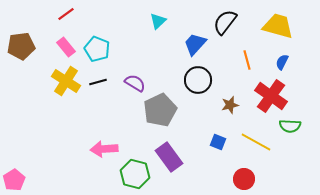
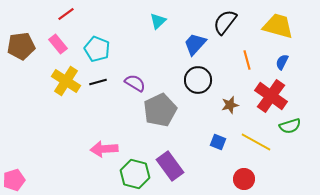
pink rectangle: moved 8 px left, 3 px up
green semicircle: rotated 20 degrees counterclockwise
purple rectangle: moved 1 px right, 9 px down
pink pentagon: rotated 15 degrees clockwise
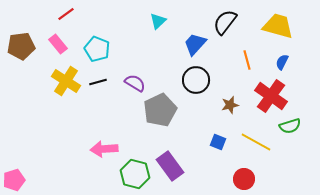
black circle: moved 2 px left
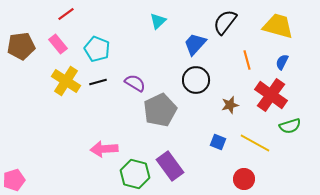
red cross: moved 1 px up
yellow line: moved 1 px left, 1 px down
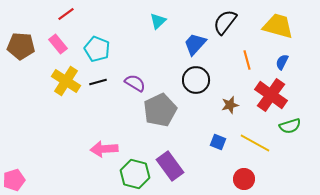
brown pentagon: rotated 12 degrees clockwise
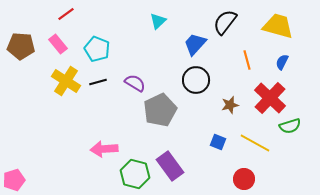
red cross: moved 1 px left, 3 px down; rotated 8 degrees clockwise
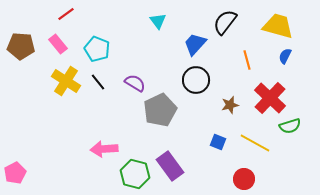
cyan triangle: rotated 24 degrees counterclockwise
blue semicircle: moved 3 px right, 6 px up
black line: rotated 66 degrees clockwise
pink pentagon: moved 1 px right, 7 px up; rotated 10 degrees counterclockwise
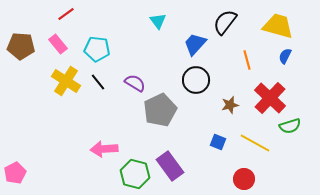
cyan pentagon: rotated 15 degrees counterclockwise
